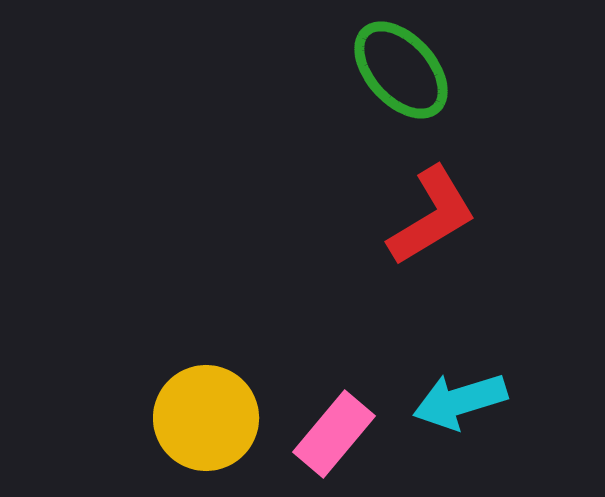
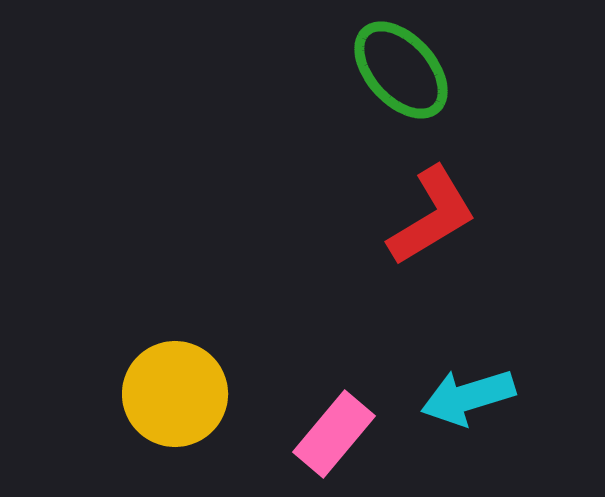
cyan arrow: moved 8 px right, 4 px up
yellow circle: moved 31 px left, 24 px up
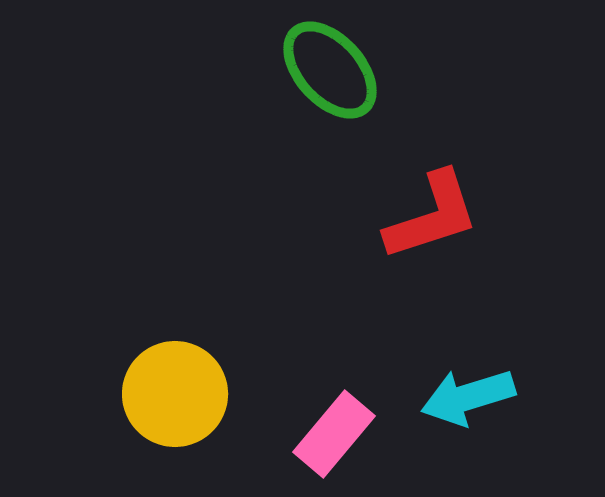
green ellipse: moved 71 px left
red L-shape: rotated 13 degrees clockwise
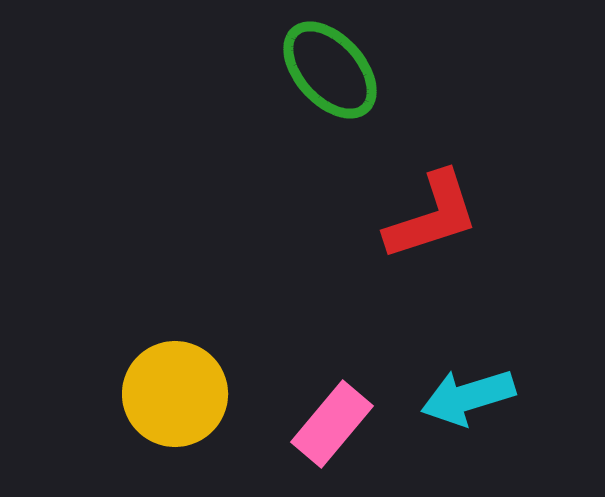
pink rectangle: moved 2 px left, 10 px up
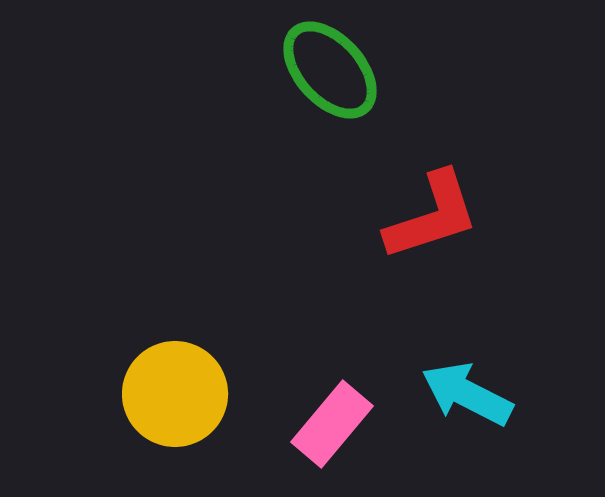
cyan arrow: moved 1 px left, 3 px up; rotated 44 degrees clockwise
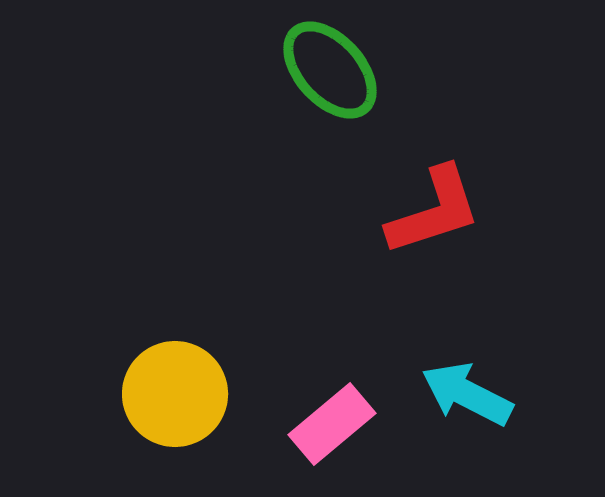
red L-shape: moved 2 px right, 5 px up
pink rectangle: rotated 10 degrees clockwise
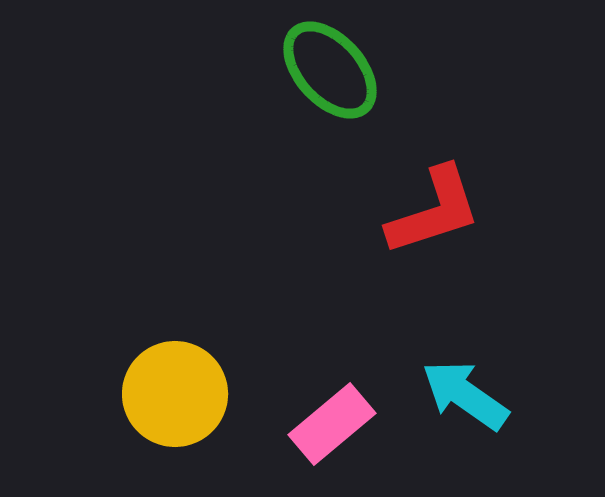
cyan arrow: moved 2 px left, 1 px down; rotated 8 degrees clockwise
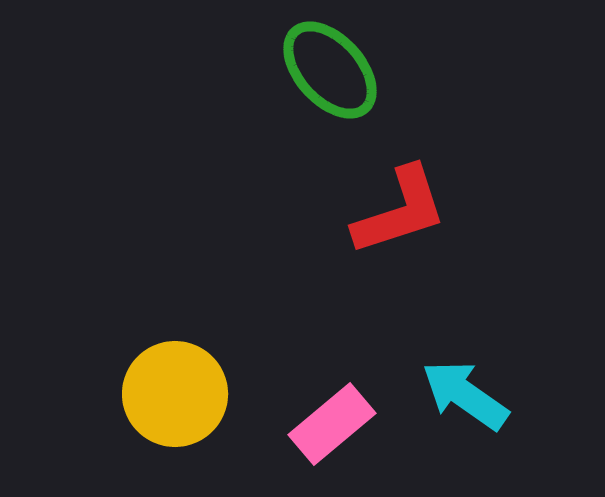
red L-shape: moved 34 px left
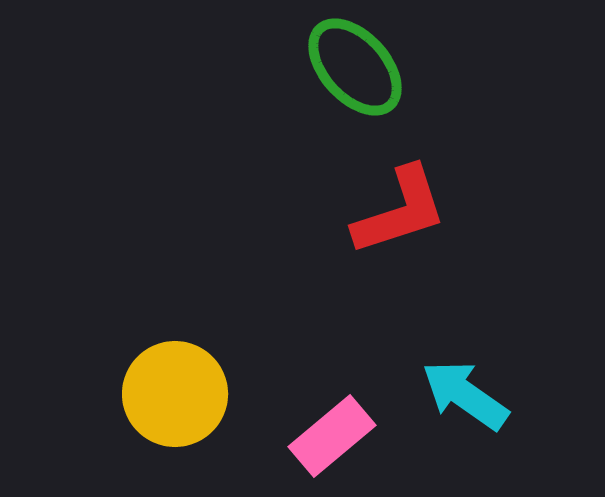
green ellipse: moved 25 px right, 3 px up
pink rectangle: moved 12 px down
